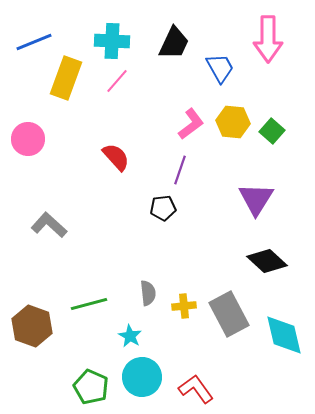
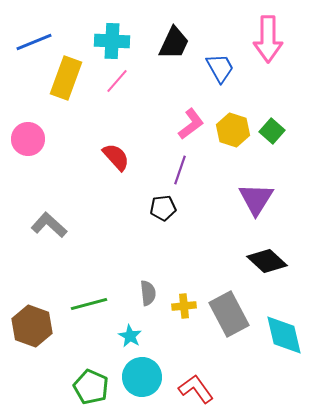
yellow hexagon: moved 8 px down; rotated 12 degrees clockwise
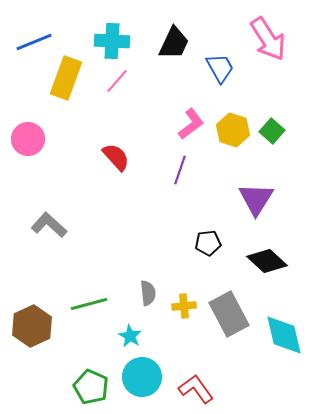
pink arrow: rotated 33 degrees counterclockwise
black pentagon: moved 45 px right, 35 px down
brown hexagon: rotated 15 degrees clockwise
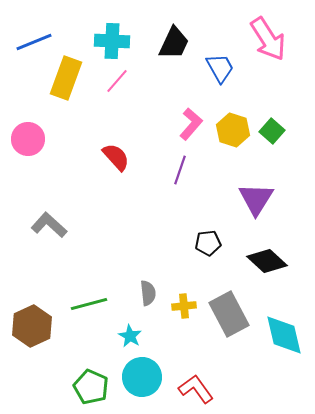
pink L-shape: rotated 12 degrees counterclockwise
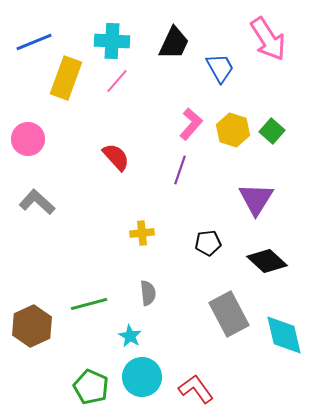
gray L-shape: moved 12 px left, 23 px up
yellow cross: moved 42 px left, 73 px up
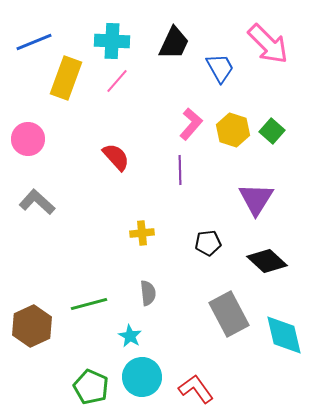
pink arrow: moved 5 px down; rotated 12 degrees counterclockwise
purple line: rotated 20 degrees counterclockwise
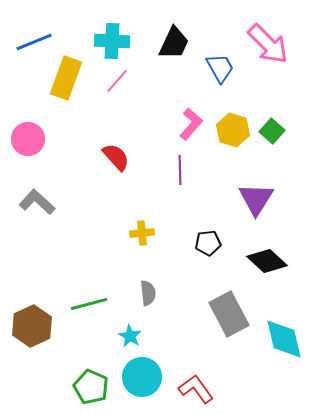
cyan diamond: moved 4 px down
